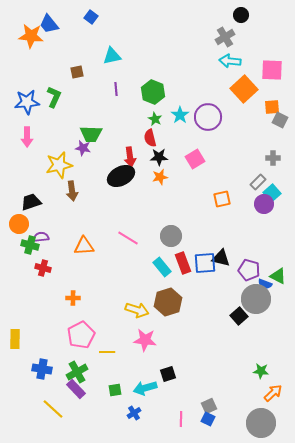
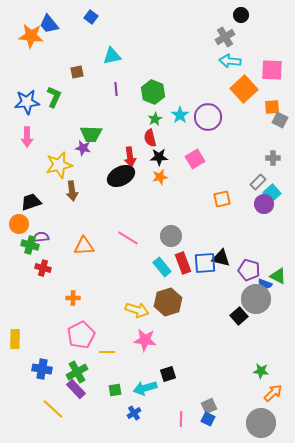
green star at (155, 119): rotated 16 degrees clockwise
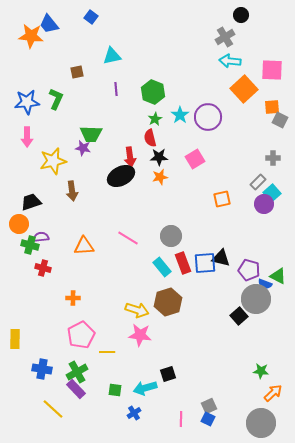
green L-shape at (54, 97): moved 2 px right, 2 px down
yellow star at (59, 165): moved 6 px left, 4 px up
pink star at (145, 340): moved 5 px left, 5 px up
green square at (115, 390): rotated 16 degrees clockwise
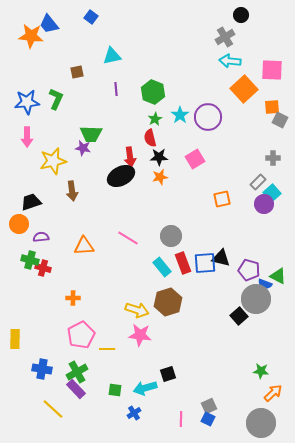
green cross at (30, 245): moved 15 px down
yellow line at (107, 352): moved 3 px up
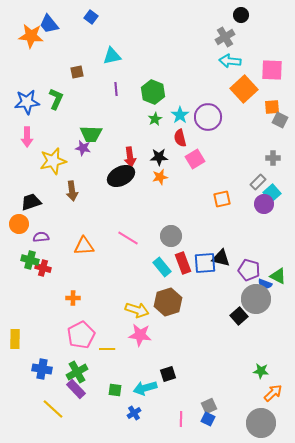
red semicircle at (150, 138): moved 30 px right
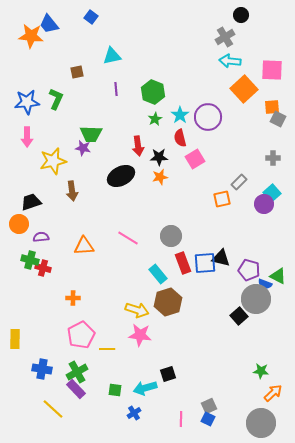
gray square at (280, 120): moved 2 px left, 1 px up
red arrow at (130, 157): moved 8 px right, 11 px up
gray rectangle at (258, 182): moved 19 px left
cyan rectangle at (162, 267): moved 4 px left, 7 px down
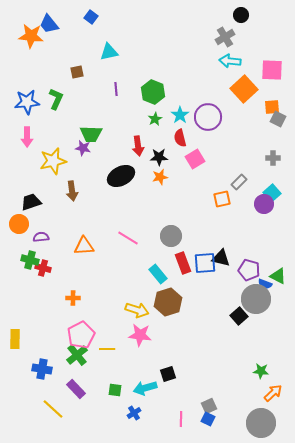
cyan triangle at (112, 56): moved 3 px left, 4 px up
green cross at (77, 372): moved 17 px up; rotated 10 degrees counterclockwise
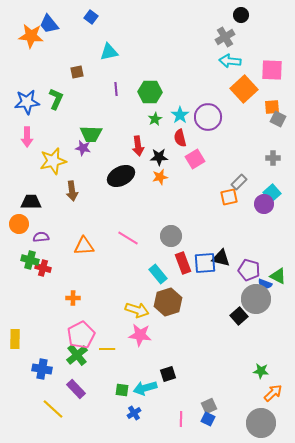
green hexagon at (153, 92): moved 3 px left; rotated 20 degrees counterclockwise
orange square at (222, 199): moved 7 px right, 2 px up
black trapezoid at (31, 202): rotated 20 degrees clockwise
green square at (115, 390): moved 7 px right
